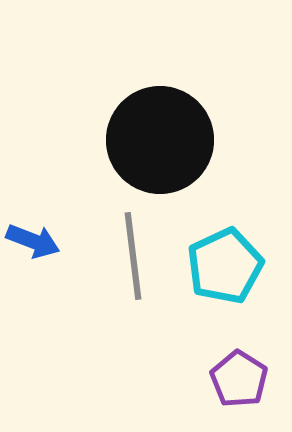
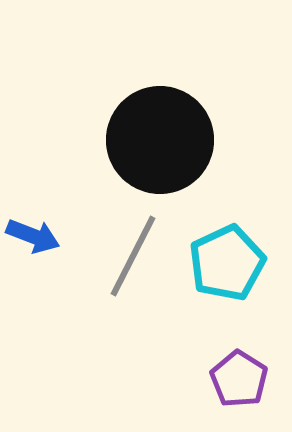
blue arrow: moved 5 px up
gray line: rotated 34 degrees clockwise
cyan pentagon: moved 2 px right, 3 px up
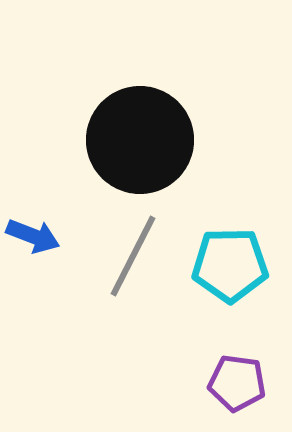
black circle: moved 20 px left
cyan pentagon: moved 3 px right, 2 px down; rotated 24 degrees clockwise
purple pentagon: moved 2 px left, 4 px down; rotated 24 degrees counterclockwise
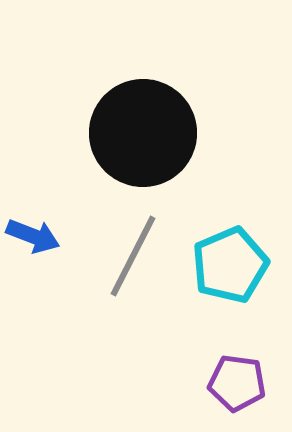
black circle: moved 3 px right, 7 px up
cyan pentagon: rotated 22 degrees counterclockwise
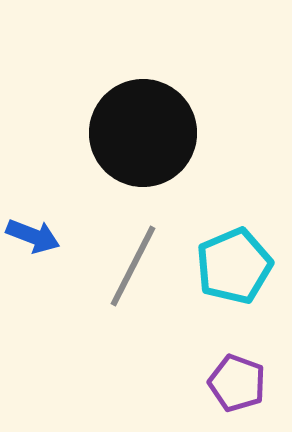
gray line: moved 10 px down
cyan pentagon: moved 4 px right, 1 px down
purple pentagon: rotated 12 degrees clockwise
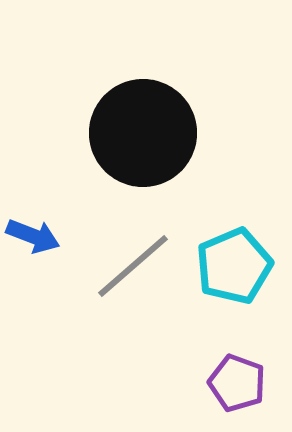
gray line: rotated 22 degrees clockwise
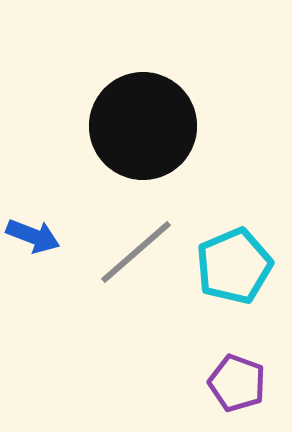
black circle: moved 7 px up
gray line: moved 3 px right, 14 px up
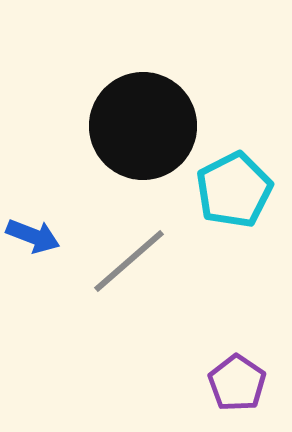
gray line: moved 7 px left, 9 px down
cyan pentagon: moved 76 px up; rotated 4 degrees counterclockwise
purple pentagon: rotated 14 degrees clockwise
